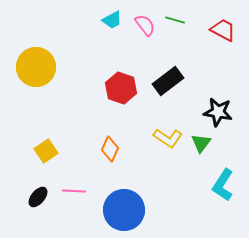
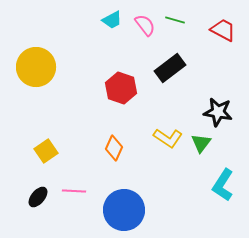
black rectangle: moved 2 px right, 13 px up
orange diamond: moved 4 px right, 1 px up
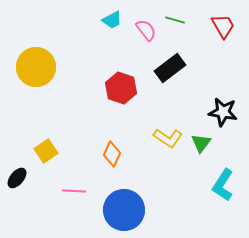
pink semicircle: moved 1 px right, 5 px down
red trapezoid: moved 4 px up; rotated 32 degrees clockwise
black star: moved 5 px right
orange diamond: moved 2 px left, 6 px down
black ellipse: moved 21 px left, 19 px up
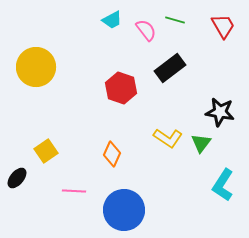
black star: moved 3 px left
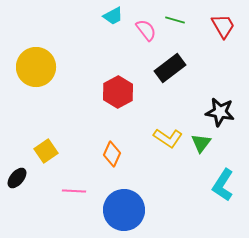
cyan trapezoid: moved 1 px right, 4 px up
red hexagon: moved 3 px left, 4 px down; rotated 12 degrees clockwise
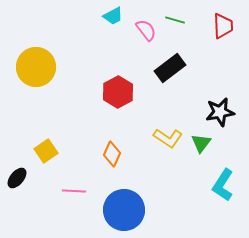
red trapezoid: rotated 28 degrees clockwise
black star: rotated 20 degrees counterclockwise
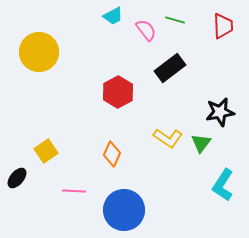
yellow circle: moved 3 px right, 15 px up
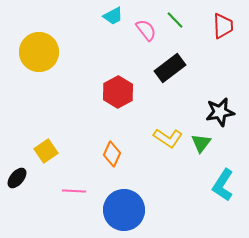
green line: rotated 30 degrees clockwise
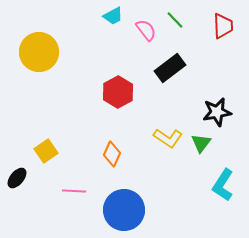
black star: moved 3 px left
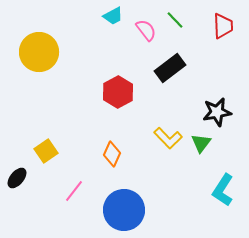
yellow L-shape: rotated 12 degrees clockwise
cyan L-shape: moved 5 px down
pink line: rotated 55 degrees counterclockwise
